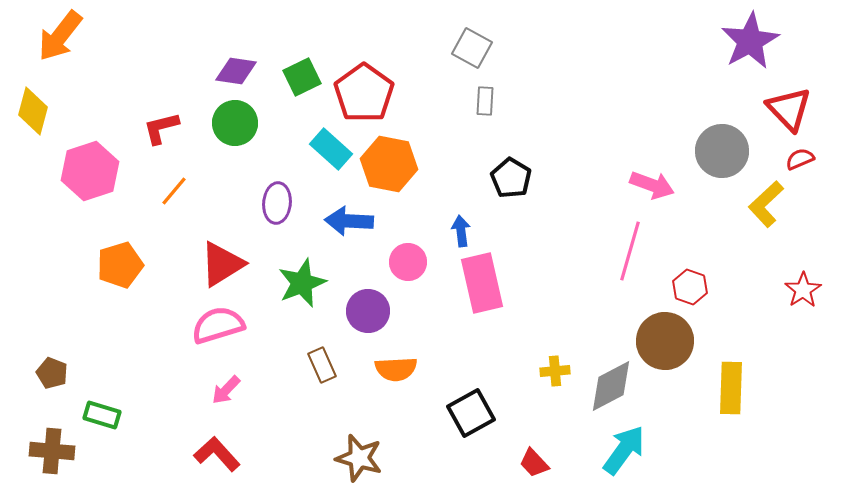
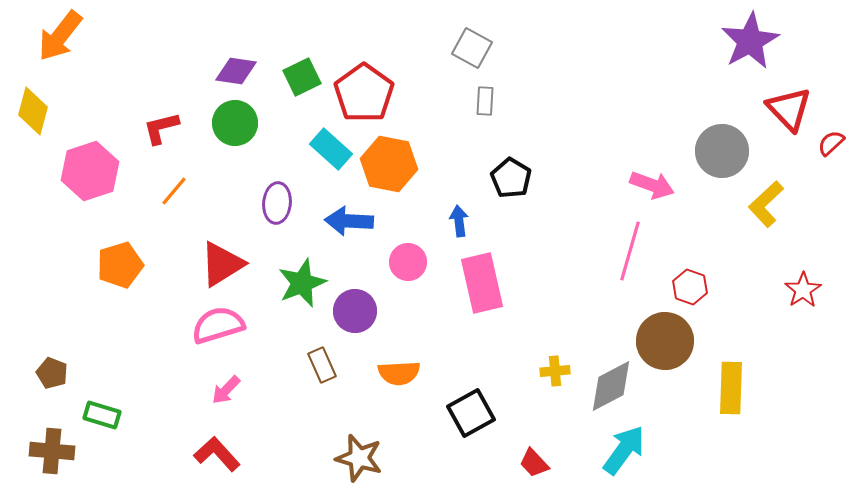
red semicircle at (800, 159): moved 31 px right, 16 px up; rotated 20 degrees counterclockwise
blue arrow at (461, 231): moved 2 px left, 10 px up
purple circle at (368, 311): moved 13 px left
orange semicircle at (396, 369): moved 3 px right, 4 px down
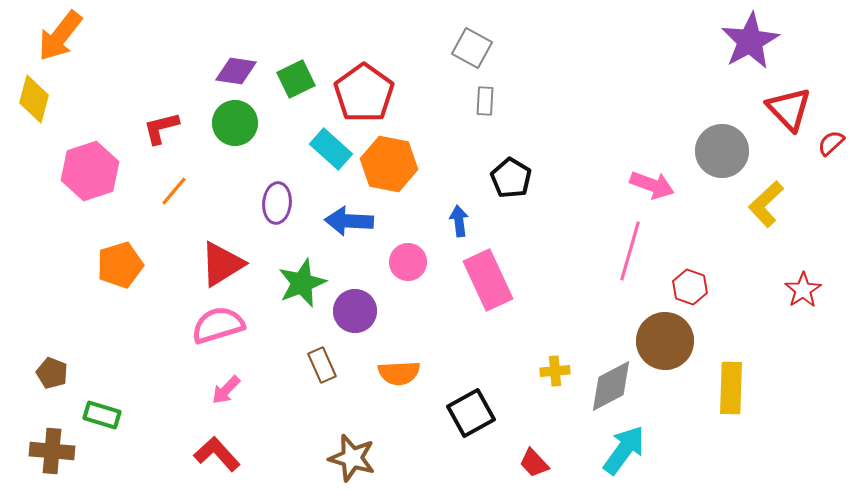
green square at (302, 77): moved 6 px left, 2 px down
yellow diamond at (33, 111): moved 1 px right, 12 px up
pink rectangle at (482, 283): moved 6 px right, 3 px up; rotated 12 degrees counterclockwise
brown star at (359, 458): moved 7 px left
